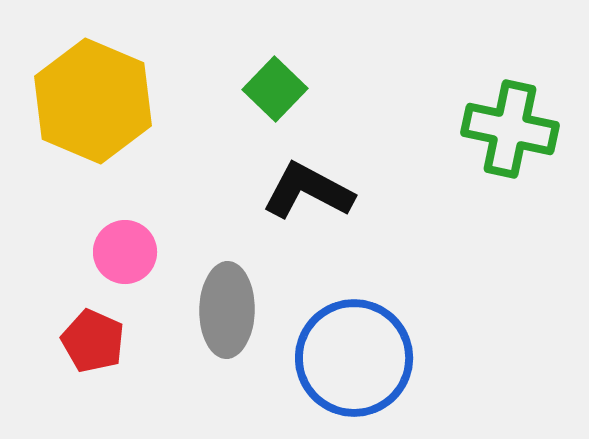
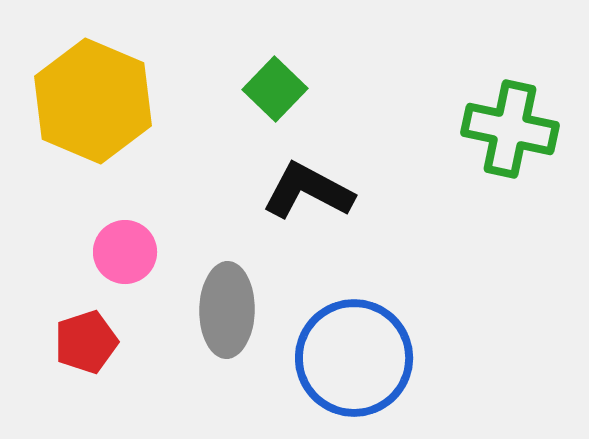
red pentagon: moved 7 px left, 1 px down; rotated 30 degrees clockwise
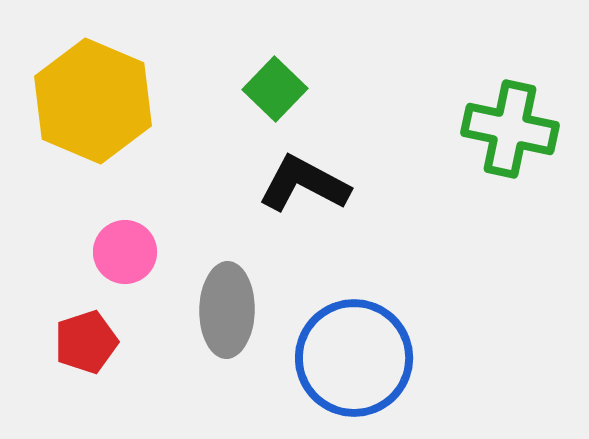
black L-shape: moved 4 px left, 7 px up
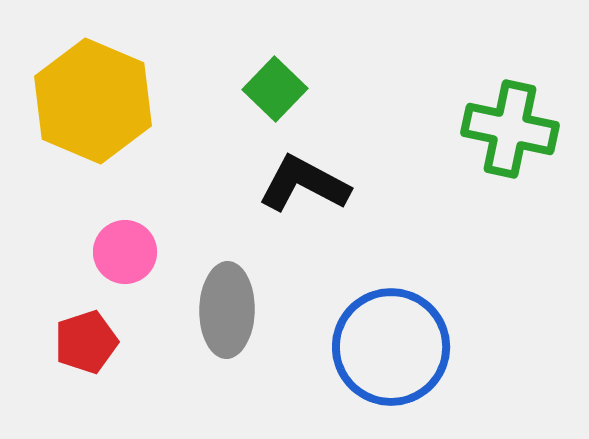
blue circle: moved 37 px right, 11 px up
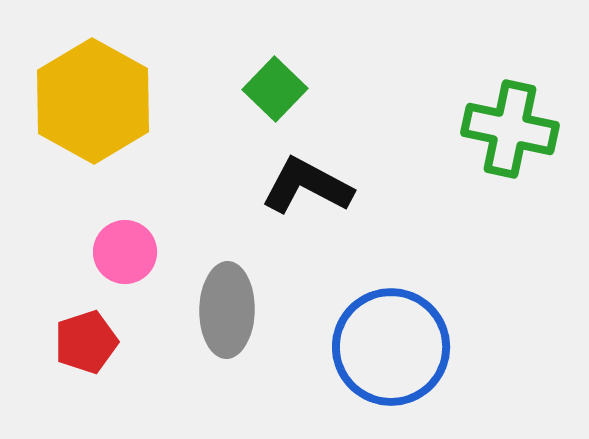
yellow hexagon: rotated 6 degrees clockwise
black L-shape: moved 3 px right, 2 px down
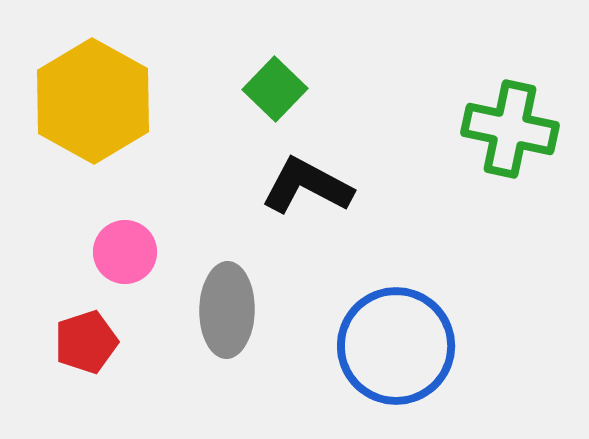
blue circle: moved 5 px right, 1 px up
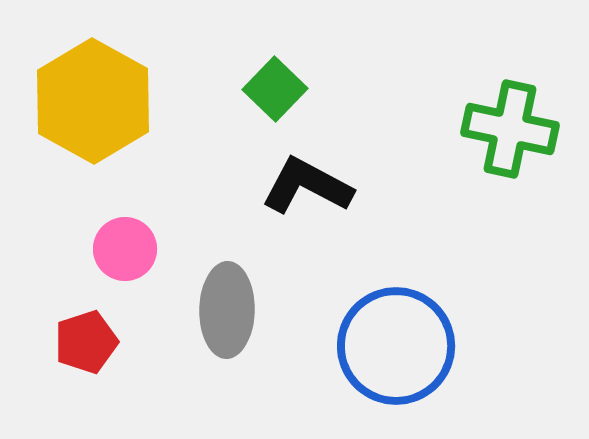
pink circle: moved 3 px up
